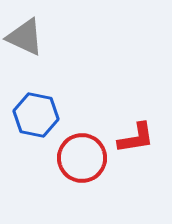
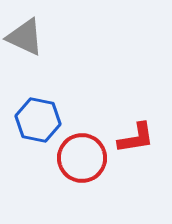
blue hexagon: moved 2 px right, 5 px down
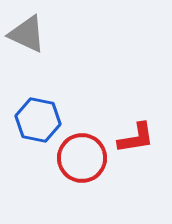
gray triangle: moved 2 px right, 3 px up
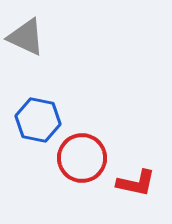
gray triangle: moved 1 px left, 3 px down
red L-shape: moved 45 px down; rotated 21 degrees clockwise
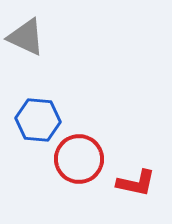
blue hexagon: rotated 6 degrees counterclockwise
red circle: moved 3 px left, 1 px down
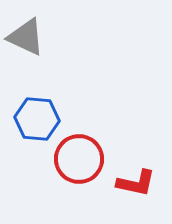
blue hexagon: moved 1 px left, 1 px up
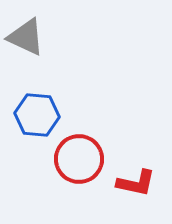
blue hexagon: moved 4 px up
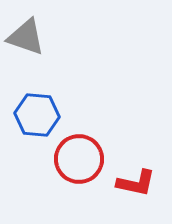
gray triangle: rotated 6 degrees counterclockwise
